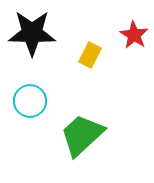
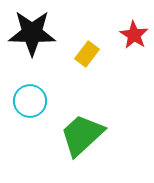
yellow rectangle: moved 3 px left, 1 px up; rotated 10 degrees clockwise
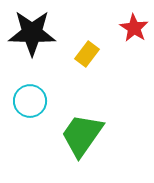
red star: moved 7 px up
green trapezoid: rotated 12 degrees counterclockwise
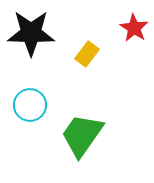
black star: moved 1 px left
cyan circle: moved 4 px down
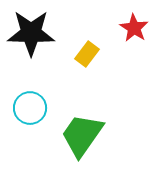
cyan circle: moved 3 px down
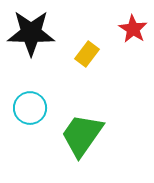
red star: moved 1 px left, 1 px down
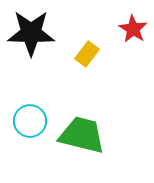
cyan circle: moved 13 px down
green trapezoid: rotated 69 degrees clockwise
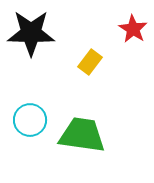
yellow rectangle: moved 3 px right, 8 px down
cyan circle: moved 1 px up
green trapezoid: rotated 6 degrees counterclockwise
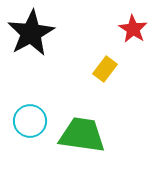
black star: rotated 30 degrees counterclockwise
yellow rectangle: moved 15 px right, 7 px down
cyan circle: moved 1 px down
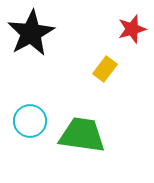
red star: moved 1 px left; rotated 24 degrees clockwise
